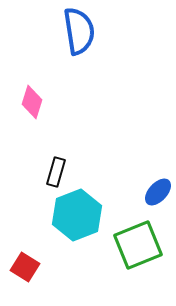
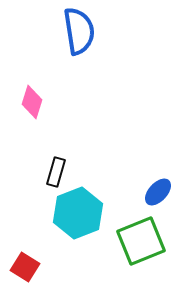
cyan hexagon: moved 1 px right, 2 px up
green square: moved 3 px right, 4 px up
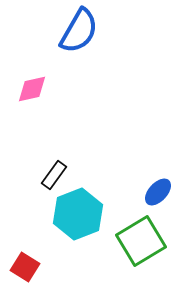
blue semicircle: rotated 39 degrees clockwise
pink diamond: moved 13 px up; rotated 60 degrees clockwise
black rectangle: moved 2 px left, 3 px down; rotated 20 degrees clockwise
cyan hexagon: moved 1 px down
green square: rotated 9 degrees counterclockwise
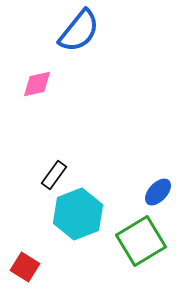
blue semicircle: rotated 9 degrees clockwise
pink diamond: moved 5 px right, 5 px up
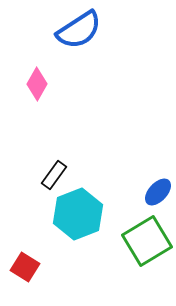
blue semicircle: moved 1 px up; rotated 18 degrees clockwise
pink diamond: rotated 48 degrees counterclockwise
green square: moved 6 px right
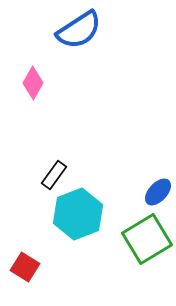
pink diamond: moved 4 px left, 1 px up
green square: moved 2 px up
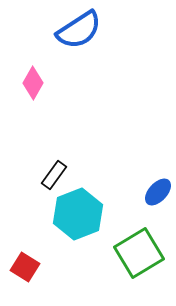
green square: moved 8 px left, 14 px down
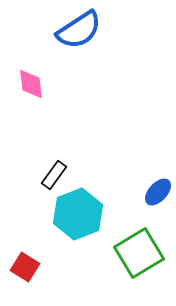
pink diamond: moved 2 px left, 1 px down; rotated 36 degrees counterclockwise
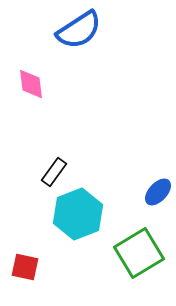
black rectangle: moved 3 px up
red square: rotated 20 degrees counterclockwise
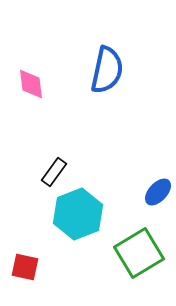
blue semicircle: moved 28 px right, 40 px down; rotated 45 degrees counterclockwise
